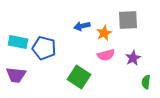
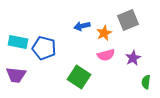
gray square: rotated 20 degrees counterclockwise
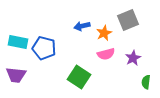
pink semicircle: moved 1 px up
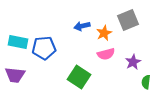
blue pentagon: rotated 20 degrees counterclockwise
purple star: moved 4 px down
purple trapezoid: moved 1 px left
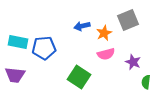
purple star: rotated 21 degrees counterclockwise
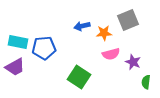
orange star: rotated 21 degrees clockwise
pink semicircle: moved 5 px right
purple trapezoid: moved 8 px up; rotated 35 degrees counterclockwise
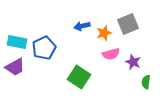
gray square: moved 4 px down
orange star: rotated 14 degrees counterclockwise
cyan rectangle: moved 1 px left
blue pentagon: rotated 20 degrees counterclockwise
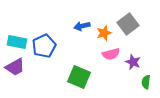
gray square: rotated 15 degrees counterclockwise
blue pentagon: moved 2 px up
green square: rotated 10 degrees counterclockwise
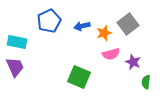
blue pentagon: moved 5 px right, 25 px up
purple trapezoid: rotated 85 degrees counterclockwise
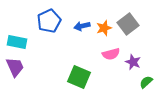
orange star: moved 5 px up
green semicircle: rotated 40 degrees clockwise
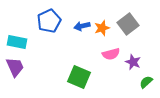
orange star: moved 2 px left
